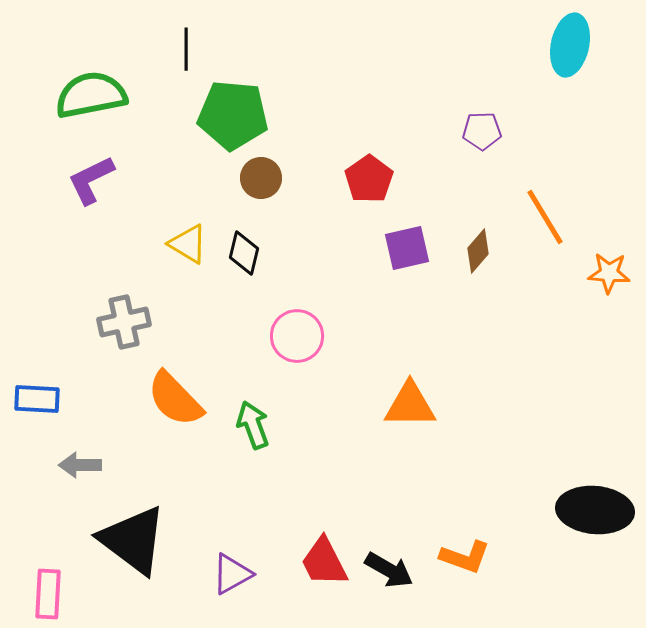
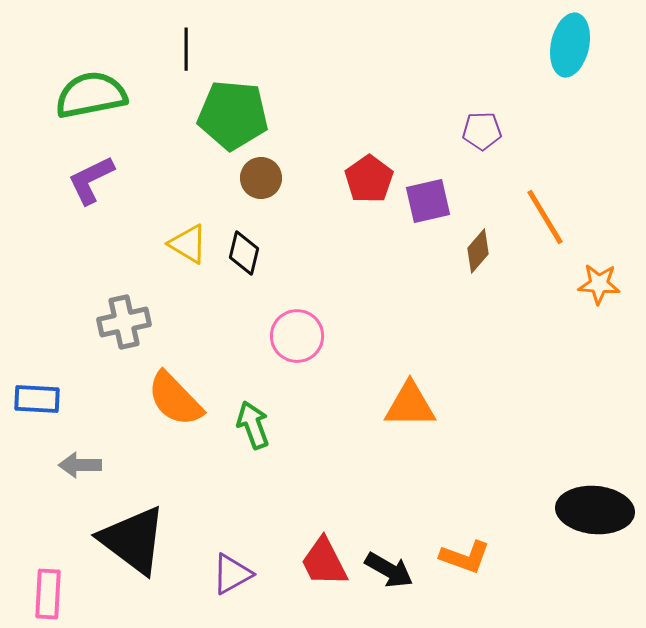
purple square: moved 21 px right, 47 px up
orange star: moved 10 px left, 11 px down
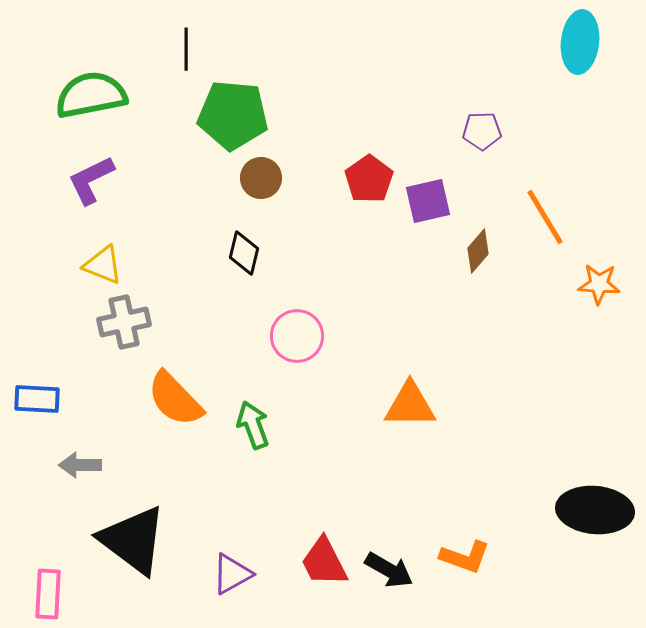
cyan ellipse: moved 10 px right, 3 px up; rotated 6 degrees counterclockwise
yellow triangle: moved 85 px left, 21 px down; rotated 9 degrees counterclockwise
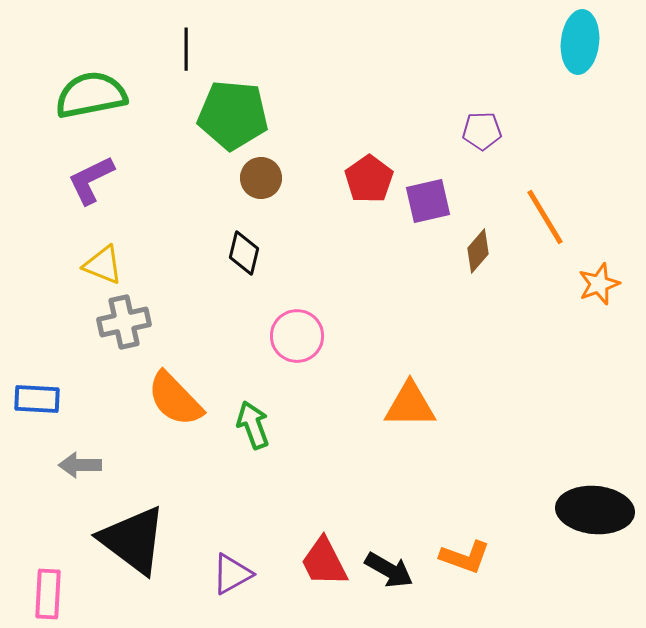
orange star: rotated 24 degrees counterclockwise
